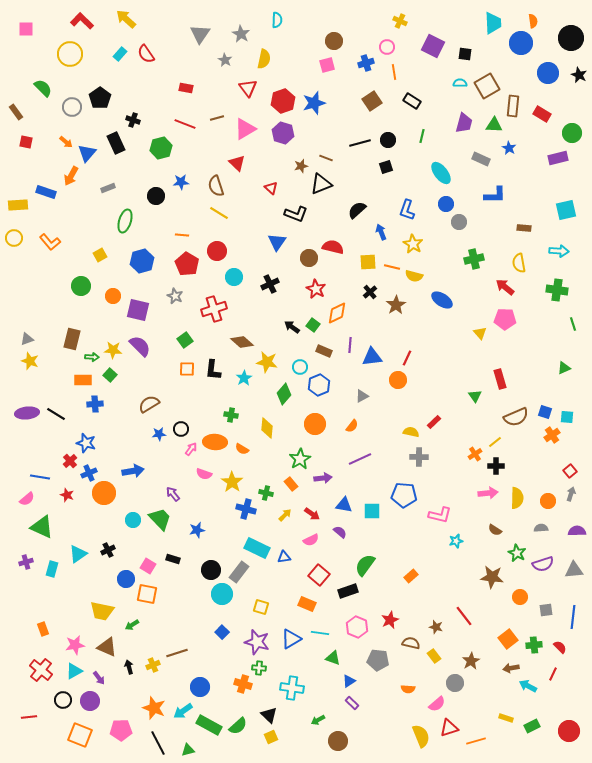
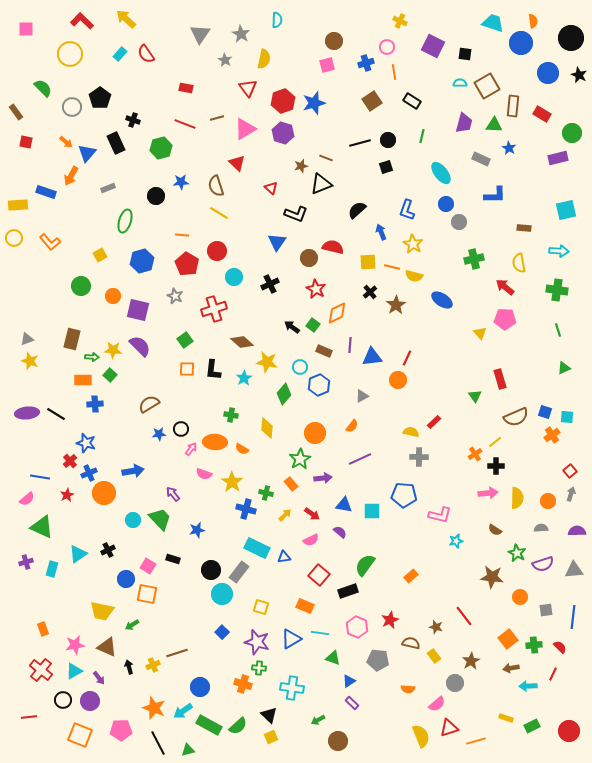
cyan trapezoid at (493, 23): rotated 70 degrees counterclockwise
green line at (573, 324): moved 15 px left, 6 px down
orange circle at (315, 424): moved 9 px down
red star at (67, 495): rotated 24 degrees clockwise
orange rectangle at (307, 604): moved 2 px left, 2 px down
cyan arrow at (528, 686): rotated 30 degrees counterclockwise
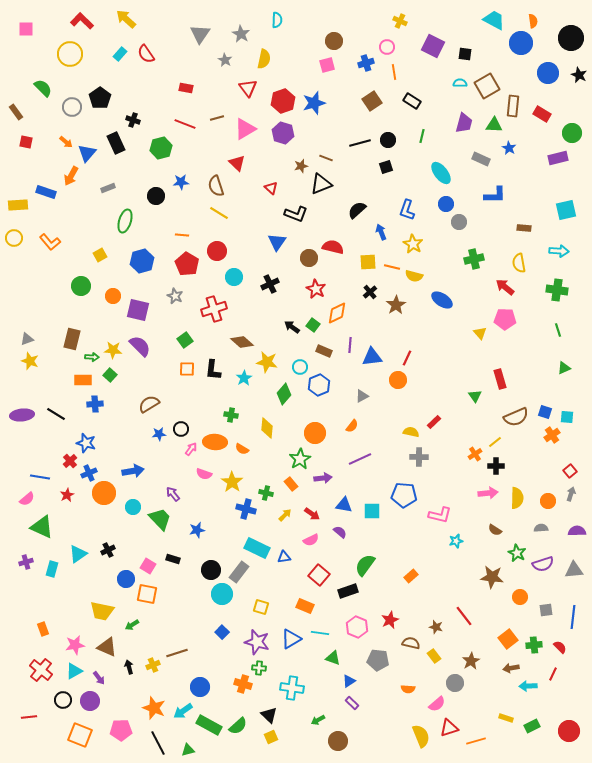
cyan trapezoid at (493, 23): moved 1 px right, 3 px up; rotated 10 degrees clockwise
purple ellipse at (27, 413): moved 5 px left, 2 px down
cyan circle at (133, 520): moved 13 px up
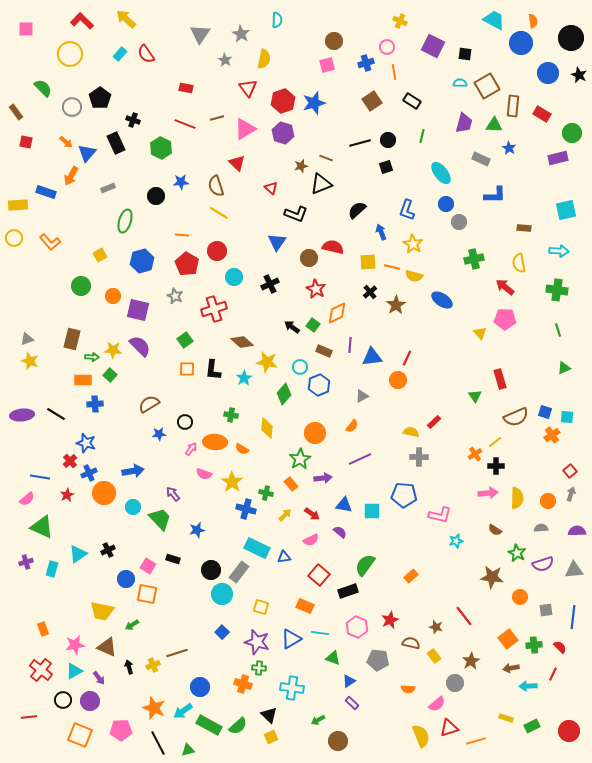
green hexagon at (161, 148): rotated 20 degrees counterclockwise
black circle at (181, 429): moved 4 px right, 7 px up
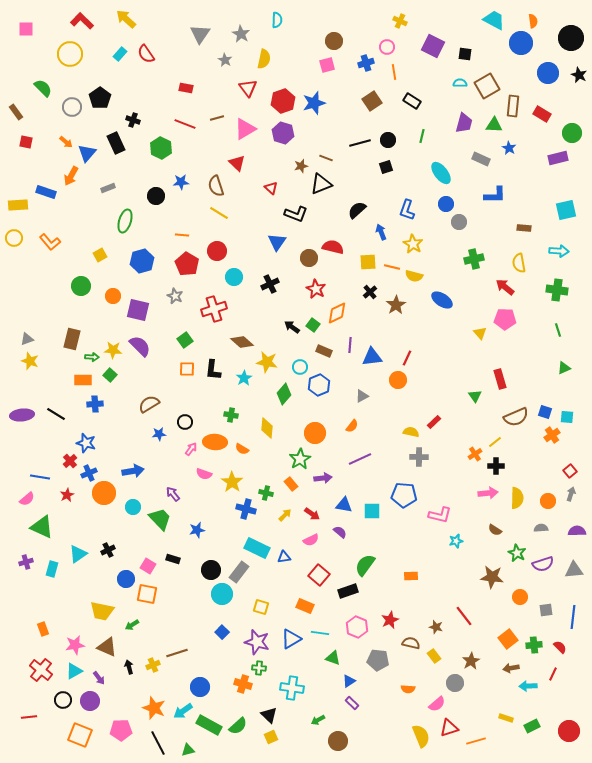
orange rectangle at (411, 576): rotated 40 degrees clockwise
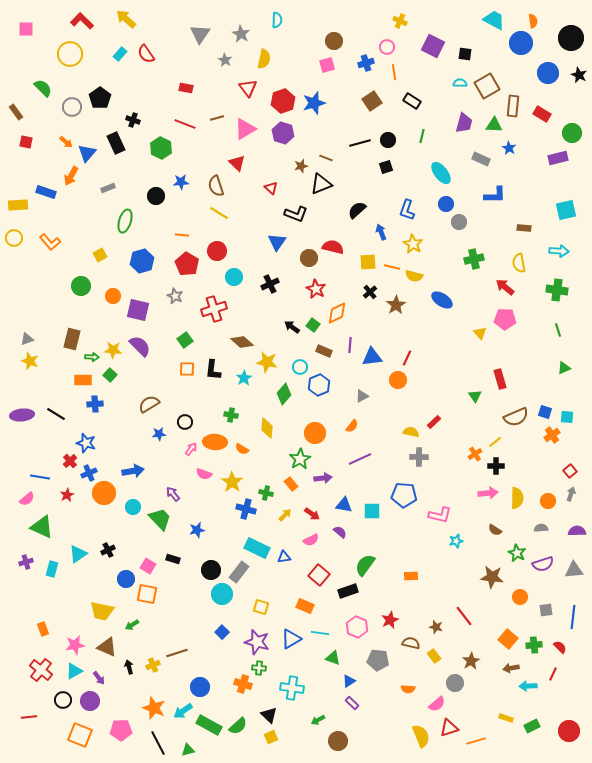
orange square at (508, 639): rotated 12 degrees counterclockwise
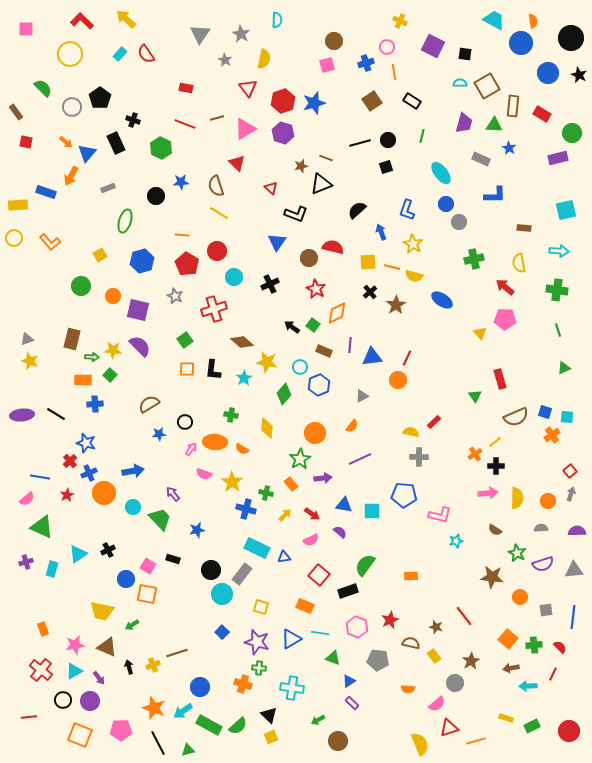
gray rectangle at (239, 572): moved 3 px right, 2 px down
yellow semicircle at (421, 736): moved 1 px left, 8 px down
